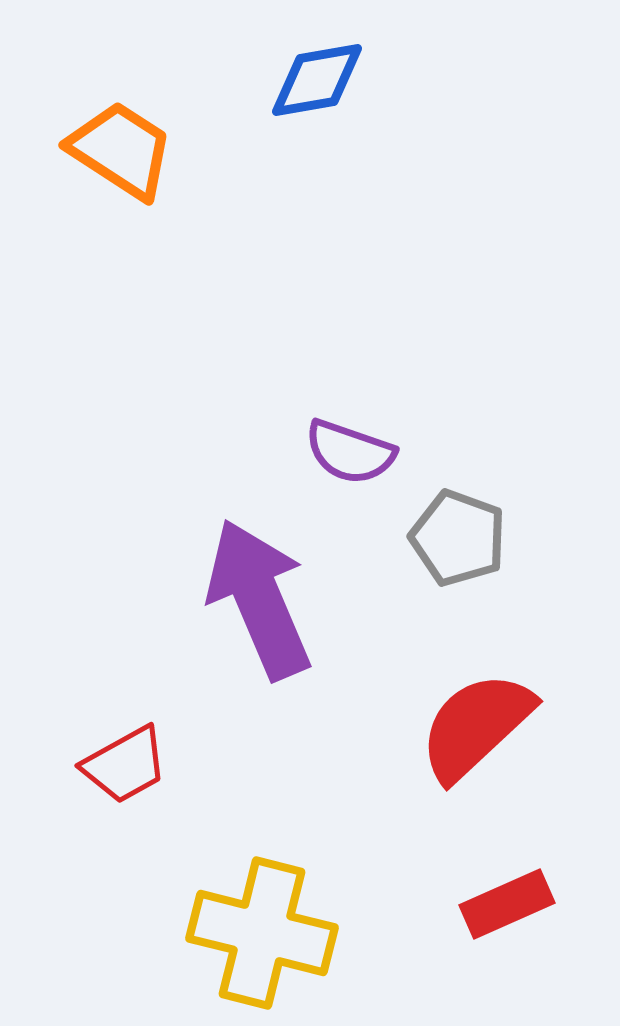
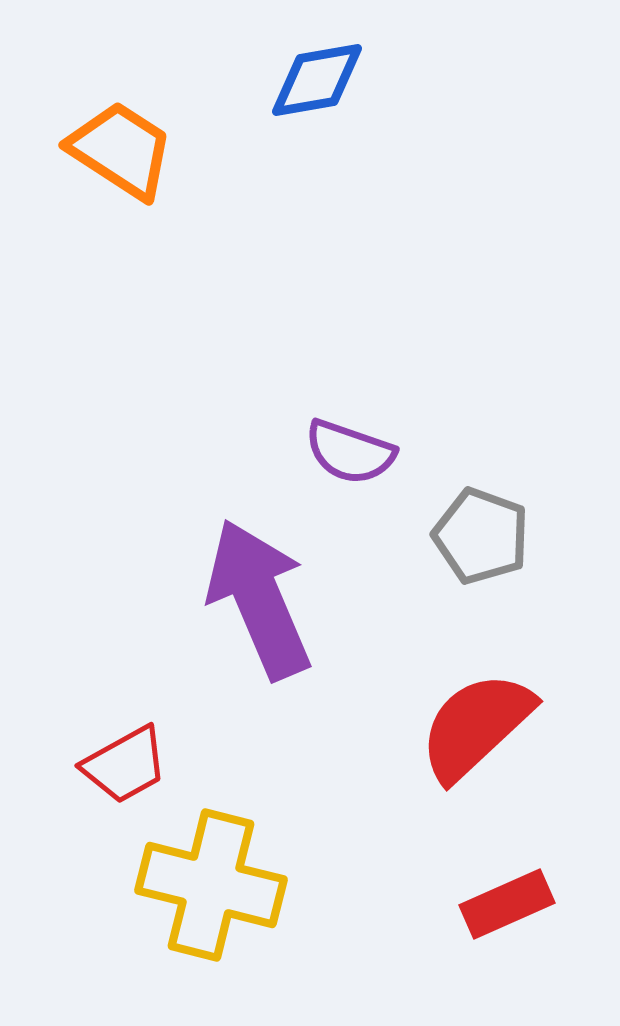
gray pentagon: moved 23 px right, 2 px up
yellow cross: moved 51 px left, 48 px up
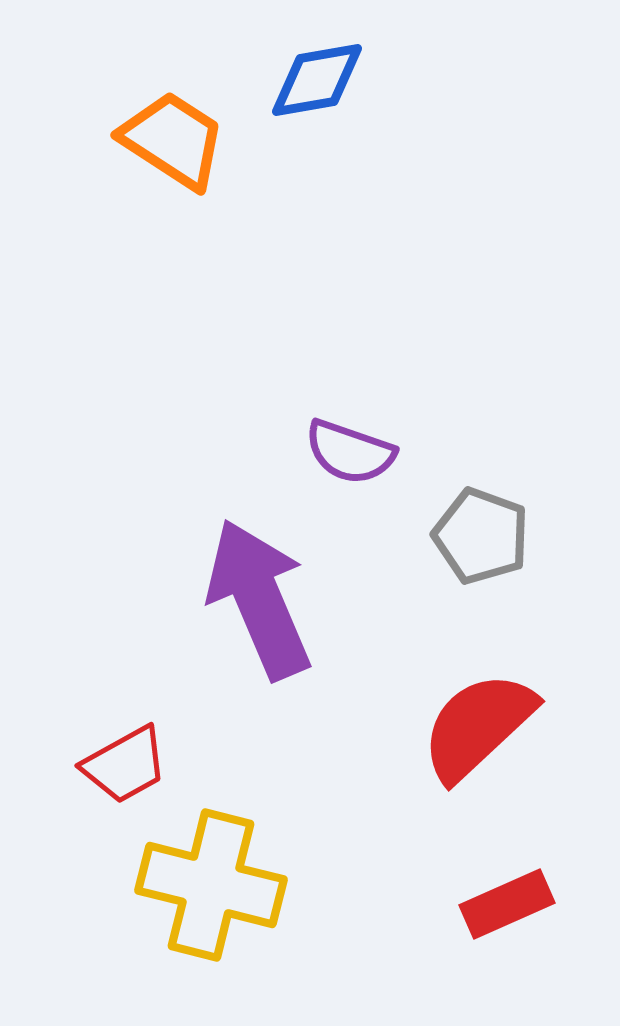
orange trapezoid: moved 52 px right, 10 px up
red semicircle: moved 2 px right
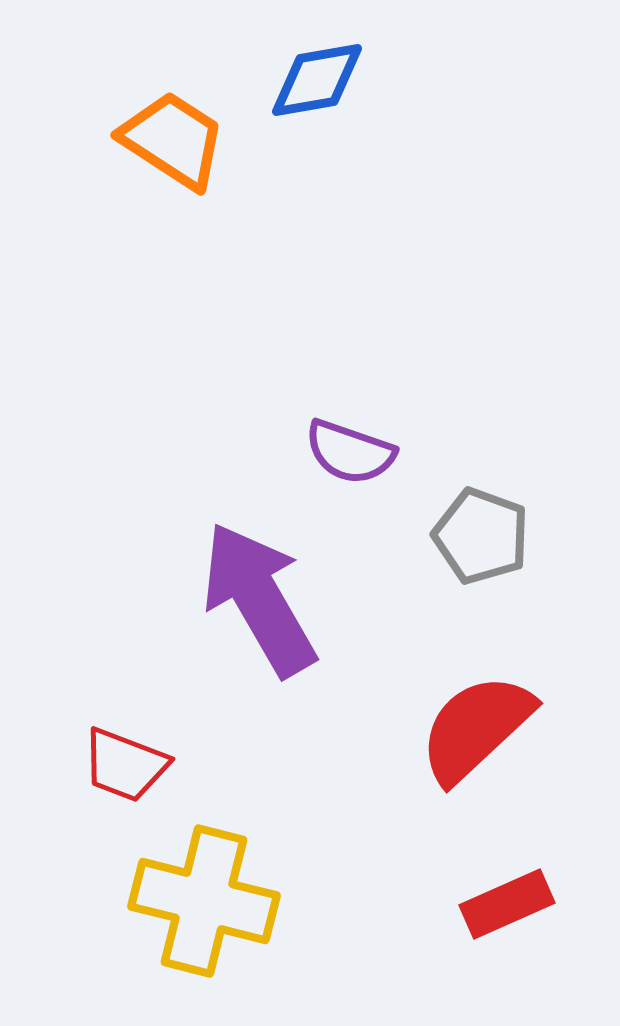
purple arrow: rotated 7 degrees counterclockwise
red semicircle: moved 2 px left, 2 px down
red trapezoid: rotated 50 degrees clockwise
yellow cross: moved 7 px left, 16 px down
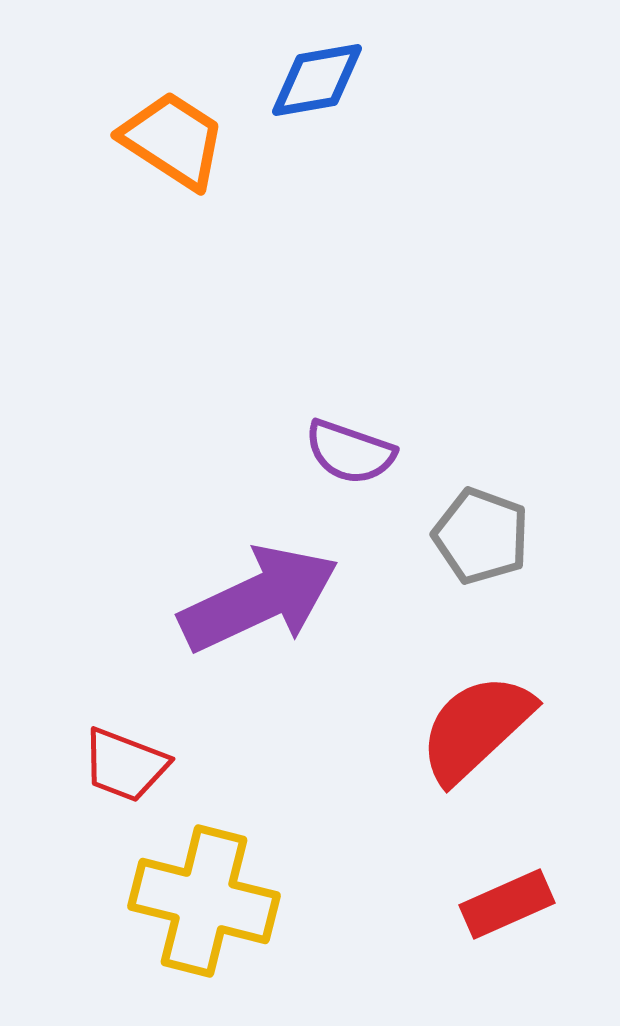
purple arrow: rotated 95 degrees clockwise
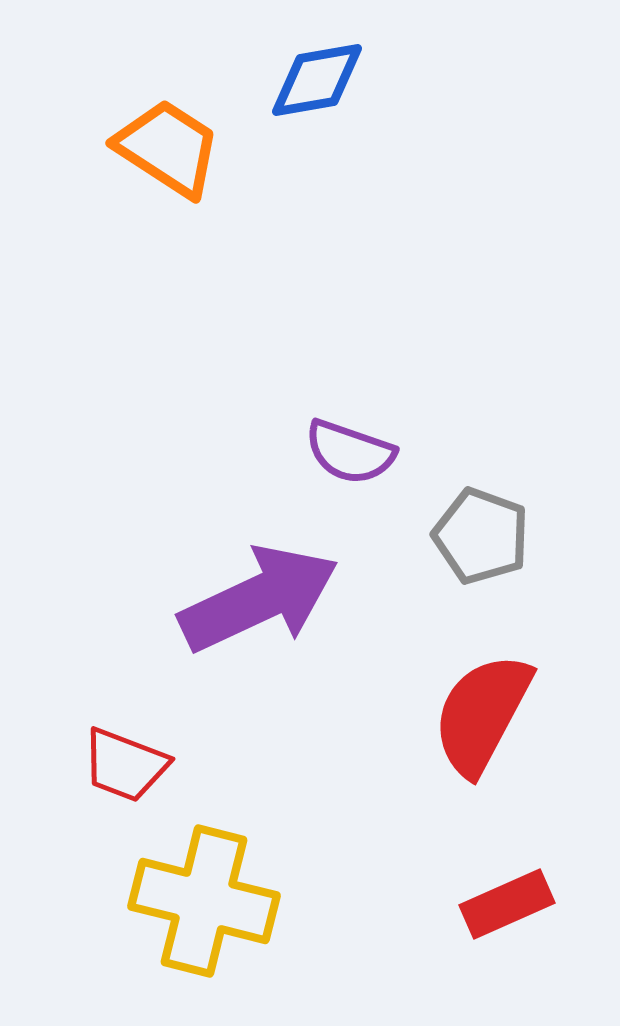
orange trapezoid: moved 5 px left, 8 px down
red semicircle: moved 6 px right, 14 px up; rotated 19 degrees counterclockwise
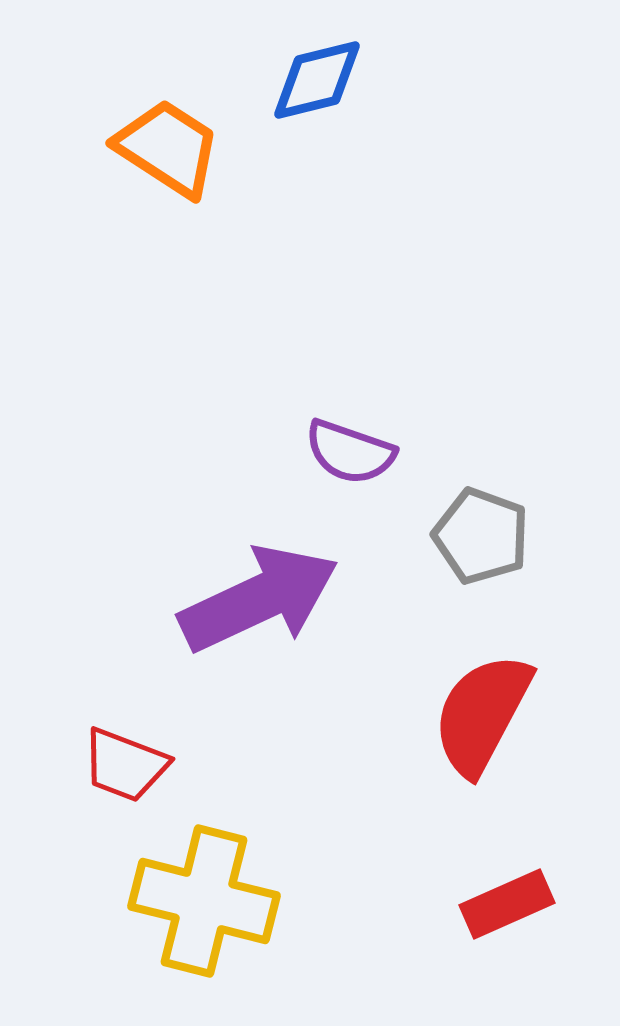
blue diamond: rotated 4 degrees counterclockwise
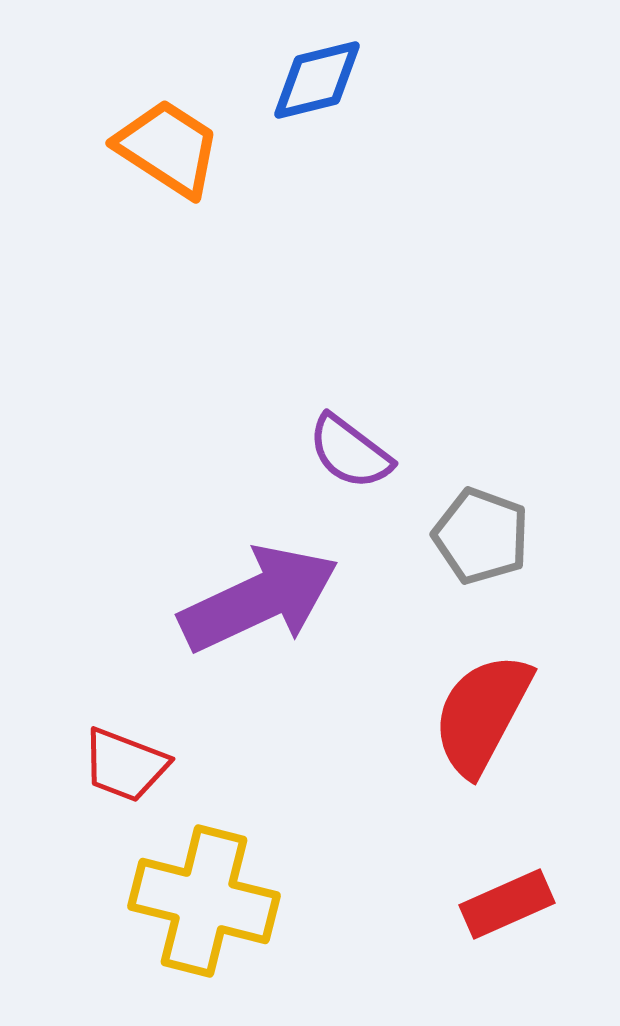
purple semicircle: rotated 18 degrees clockwise
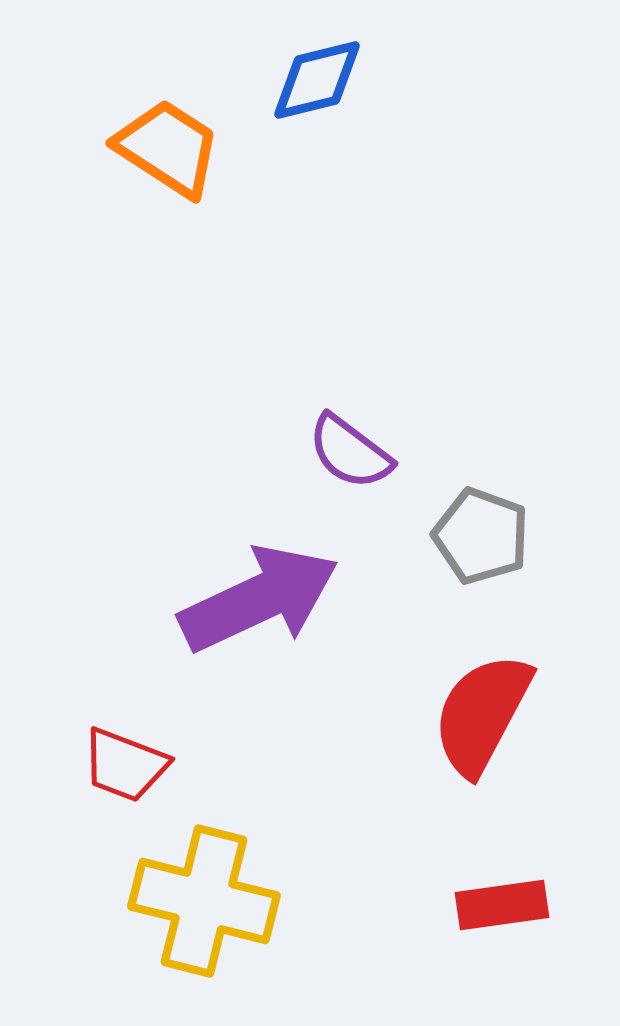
red rectangle: moved 5 px left, 1 px down; rotated 16 degrees clockwise
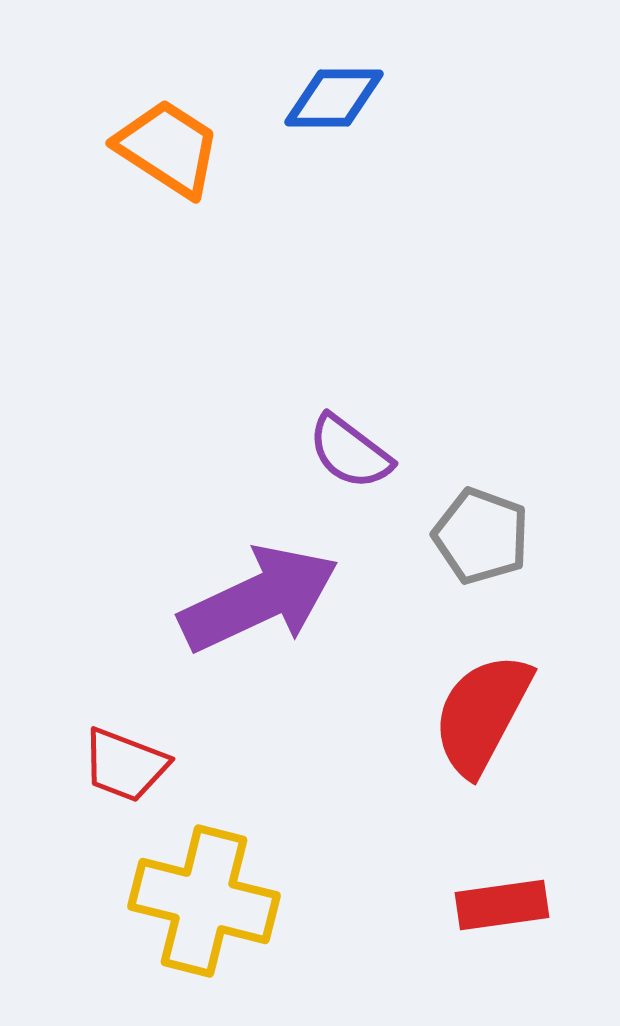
blue diamond: moved 17 px right, 18 px down; rotated 14 degrees clockwise
